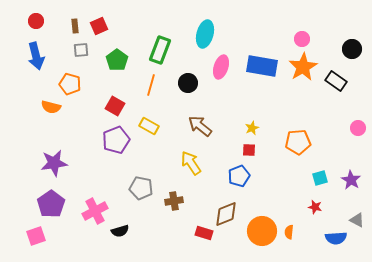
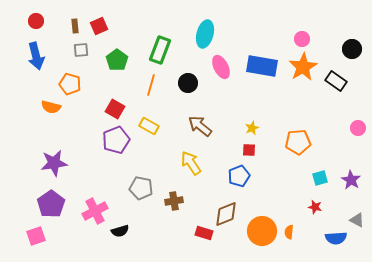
pink ellipse at (221, 67): rotated 45 degrees counterclockwise
red square at (115, 106): moved 3 px down
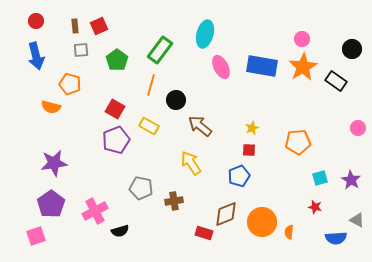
green rectangle at (160, 50): rotated 16 degrees clockwise
black circle at (188, 83): moved 12 px left, 17 px down
orange circle at (262, 231): moved 9 px up
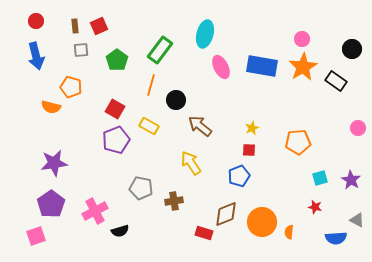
orange pentagon at (70, 84): moved 1 px right, 3 px down
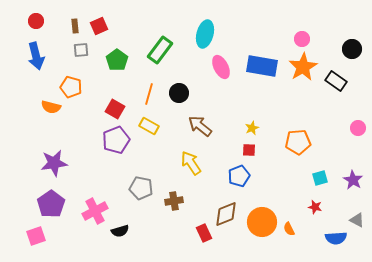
orange line at (151, 85): moved 2 px left, 9 px down
black circle at (176, 100): moved 3 px right, 7 px up
purple star at (351, 180): moved 2 px right
orange semicircle at (289, 232): moved 3 px up; rotated 32 degrees counterclockwise
red rectangle at (204, 233): rotated 48 degrees clockwise
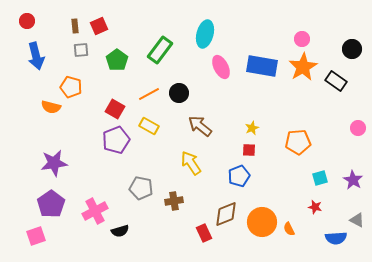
red circle at (36, 21): moved 9 px left
orange line at (149, 94): rotated 45 degrees clockwise
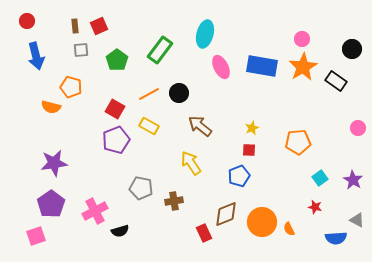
cyan square at (320, 178): rotated 21 degrees counterclockwise
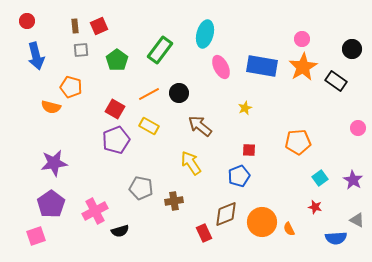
yellow star at (252, 128): moved 7 px left, 20 px up
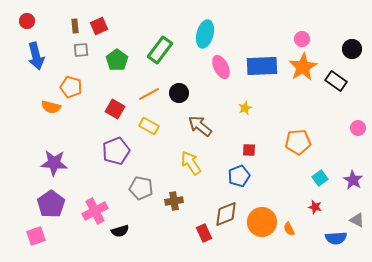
blue rectangle at (262, 66): rotated 12 degrees counterclockwise
purple pentagon at (116, 140): moved 11 px down
purple star at (54, 163): rotated 12 degrees clockwise
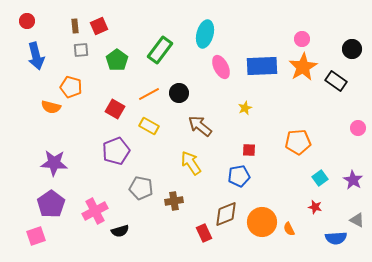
blue pentagon at (239, 176): rotated 10 degrees clockwise
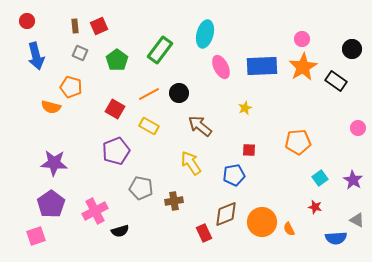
gray square at (81, 50): moved 1 px left, 3 px down; rotated 28 degrees clockwise
blue pentagon at (239, 176): moved 5 px left, 1 px up
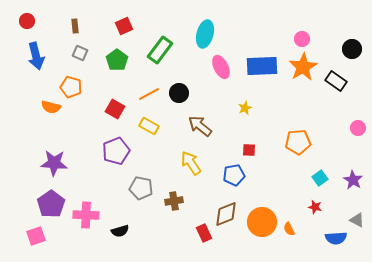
red square at (99, 26): moved 25 px right
pink cross at (95, 211): moved 9 px left, 4 px down; rotated 30 degrees clockwise
